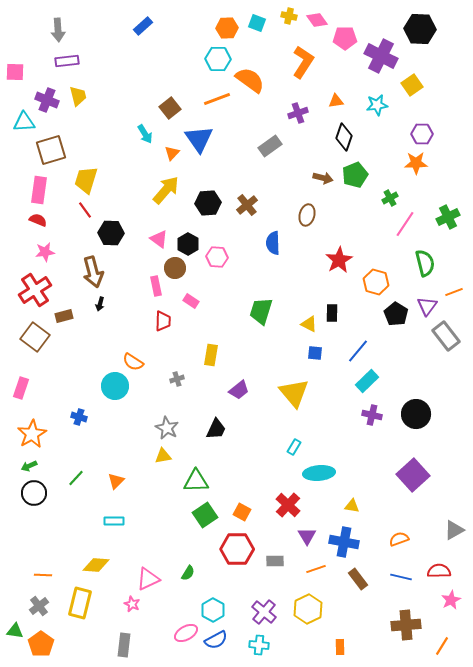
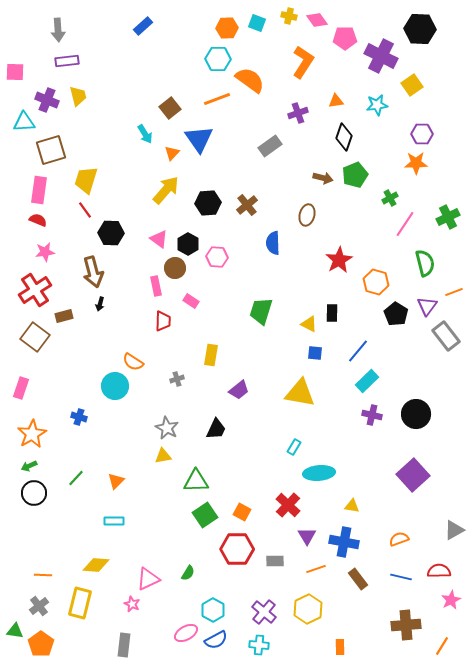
yellow triangle at (294, 393): moved 6 px right; rotated 40 degrees counterclockwise
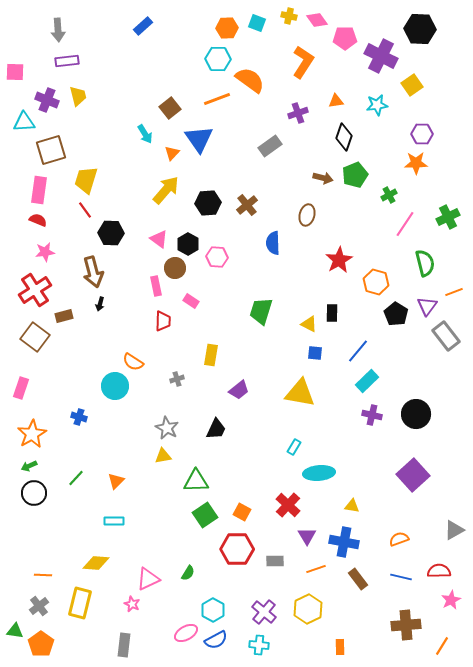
green cross at (390, 198): moved 1 px left, 3 px up
yellow diamond at (96, 565): moved 2 px up
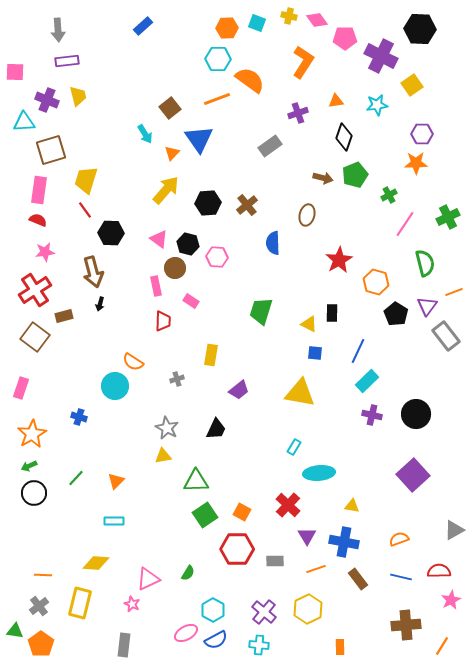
black hexagon at (188, 244): rotated 15 degrees counterclockwise
blue line at (358, 351): rotated 15 degrees counterclockwise
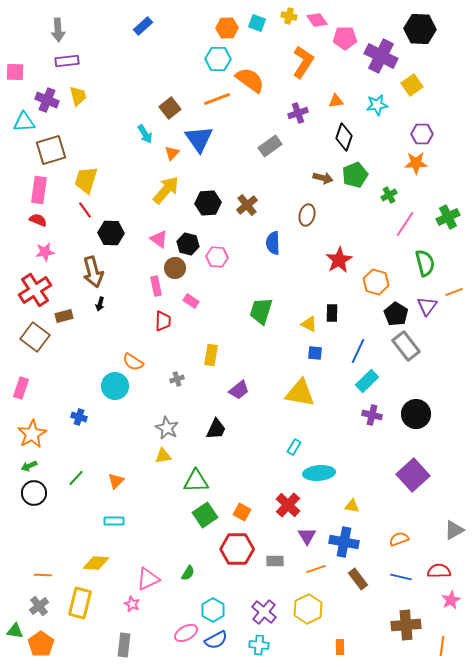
gray rectangle at (446, 336): moved 40 px left, 10 px down
orange line at (442, 646): rotated 24 degrees counterclockwise
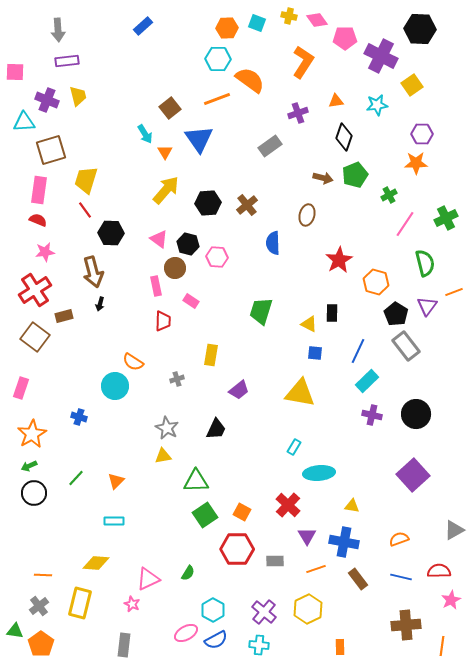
orange triangle at (172, 153): moved 7 px left, 1 px up; rotated 14 degrees counterclockwise
green cross at (448, 217): moved 2 px left, 1 px down
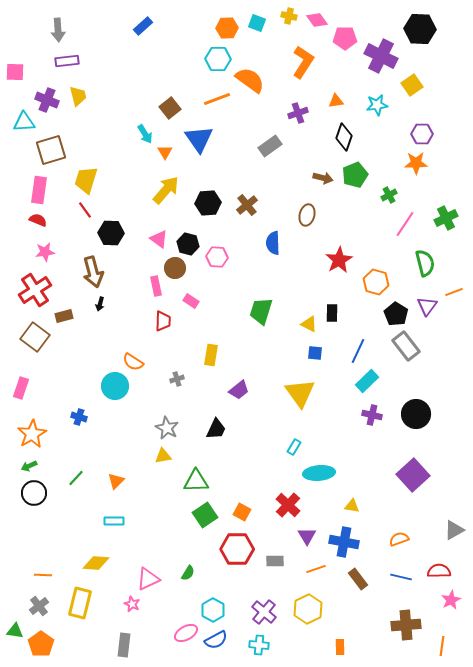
yellow triangle at (300, 393): rotated 44 degrees clockwise
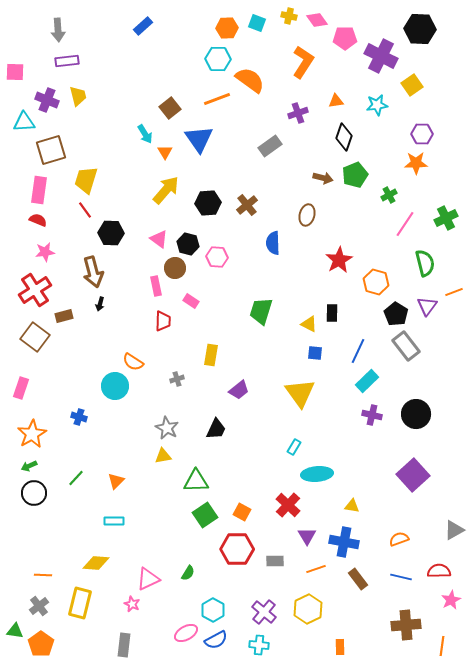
cyan ellipse at (319, 473): moved 2 px left, 1 px down
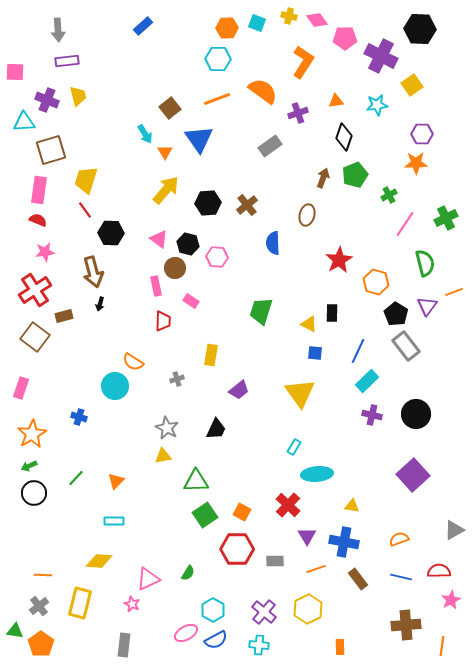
orange semicircle at (250, 80): moved 13 px right, 11 px down
brown arrow at (323, 178): rotated 84 degrees counterclockwise
yellow diamond at (96, 563): moved 3 px right, 2 px up
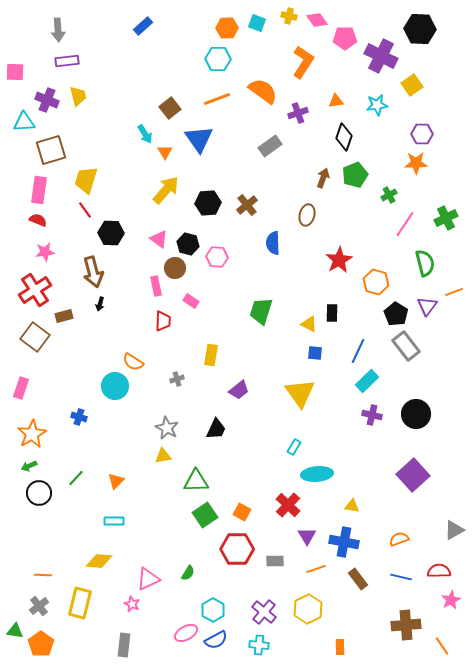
black circle at (34, 493): moved 5 px right
orange line at (442, 646): rotated 42 degrees counterclockwise
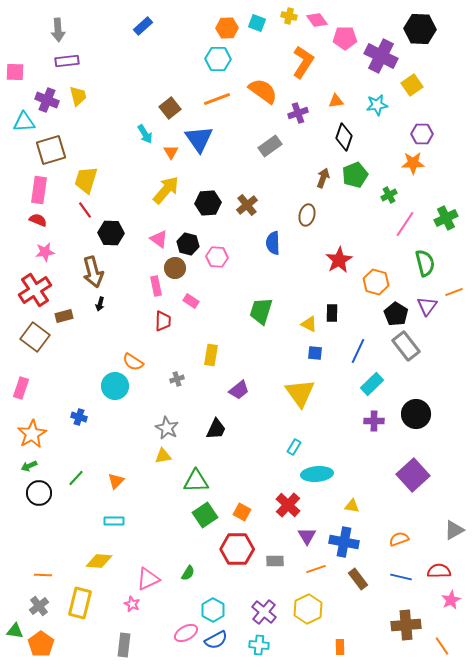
orange triangle at (165, 152): moved 6 px right
orange star at (416, 163): moved 3 px left
cyan rectangle at (367, 381): moved 5 px right, 3 px down
purple cross at (372, 415): moved 2 px right, 6 px down; rotated 12 degrees counterclockwise
